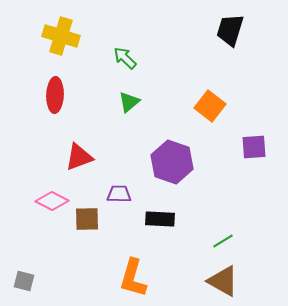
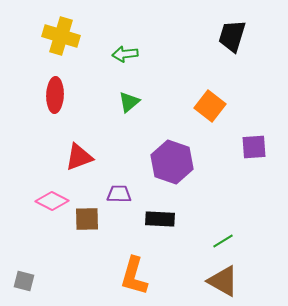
black trapezoid: moved 2 px right, 6 px down
green arrow: moved 4 px up; rotated 50 degrees counterclockwise
orange L-shape: moved 1 px right, 2 px up
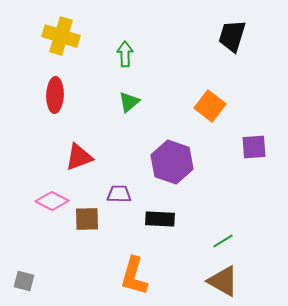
green arrow: rotated 95 degrees clockwise
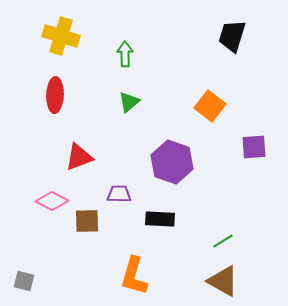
brown square: moved 2 px down
